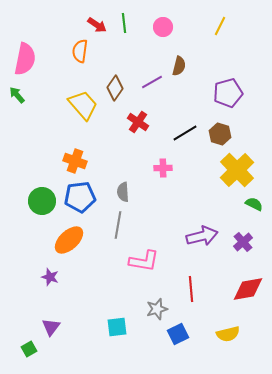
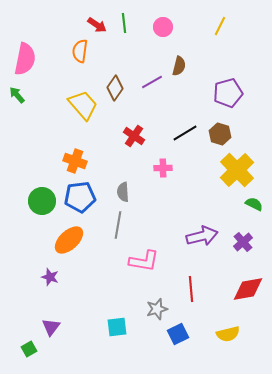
red cross: moved 4 px left, 14 px down
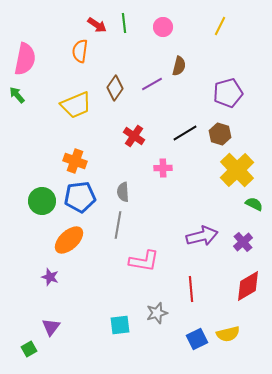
purple line: moved 2 px down
yellow trapezoid: moved 7 px left; rotated 108 degrees clockwise
red diamond: moved 3 px up; rotated 20 degrees counterclockwise
gray star: moved 4 px down
cyan square: moved 3 px right, 2 px up
blue square: moved 19 px right, 5 px down
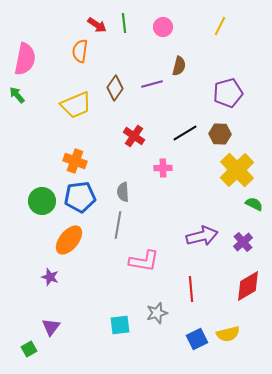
purple line: rotated 15 degrees clockwise
brown hexagon: rotated 15 degrees counterclockwise
orange ellipse: rotated 8 degrees counterclockwise
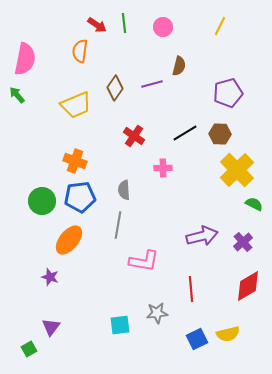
gray semicircle: moved 1 px right, 2 px up
gray star: rotated 10 degrees clockwise
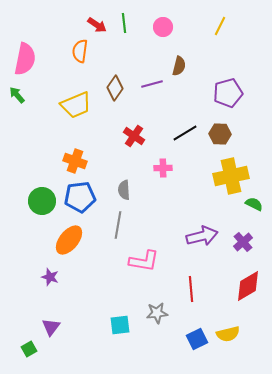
yellow cross: moved 6 px left, 6 px down; rotated 32 degrees clockwise
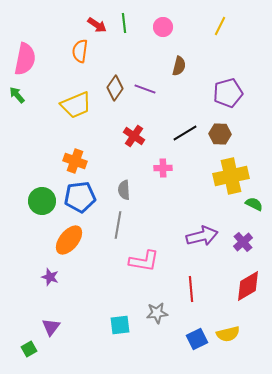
purple line: moved 7 px left, 5 px down; rotated 35 degrees clockwise
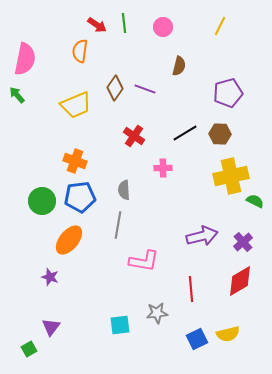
green semicircle: moved 1 px right, 3 px up
red diamond: moved 8 px left, 5 px up
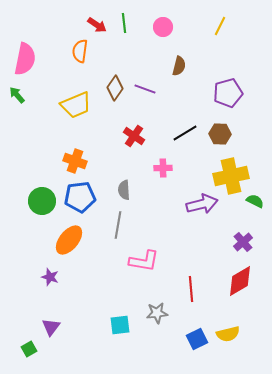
purple arrow: moved 32 px up
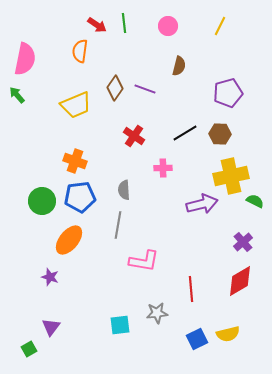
pink circle: moved 5 px right, 1 px up
